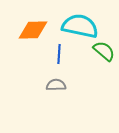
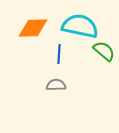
orange diamond: moved 2 px up
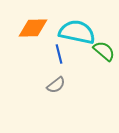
cyan semicircle: moved 3 px left, 6 px down
blue line: rotated 18 degrees counterclockwise
gray semicircle: rotated 144 degrees clockwise
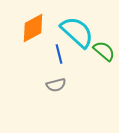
orange diamond: rotated 28 degrees counterclockwise
cyan semicircle: rotated 30 degrees clockwise
gray semicircle: rotated 24 degrees clockwise
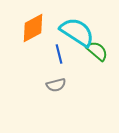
cyan semicircle: rotated 9 degrees counterclockwise
green semicircle: moved 7 px left
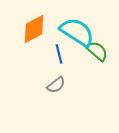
orange diamond: moved 1 px right, 1 px down
gray semicircle: rotated 24 degrees counterclockwise
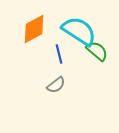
cyan semicircle: moved 2 px right, 1 px up
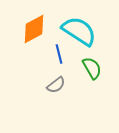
green semicircle: moved 5 px left, 17 px down; rotated 20 degrees clockwise
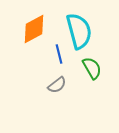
cyan semicircle: rotated 42 degrees clockwise
gray semicircle: moved 1 px right
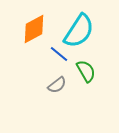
cyan semicircle: rotated 48 degrees clockwise
blue line: rotated 36 degrees counterclockwise
green semicircle: moved 6 px left, 3 px down
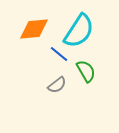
orange diamond: rotated 24 degrees clockwise
